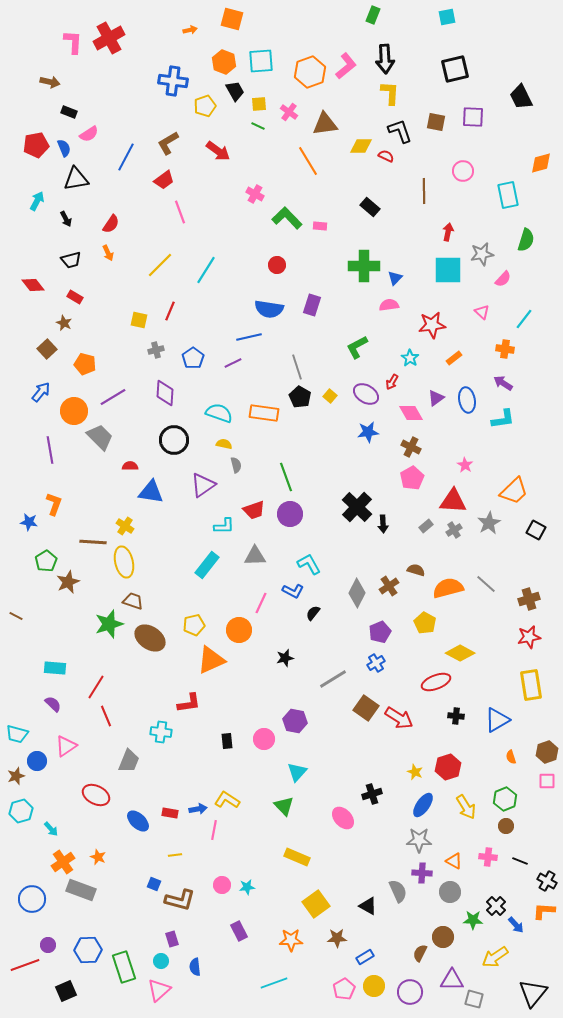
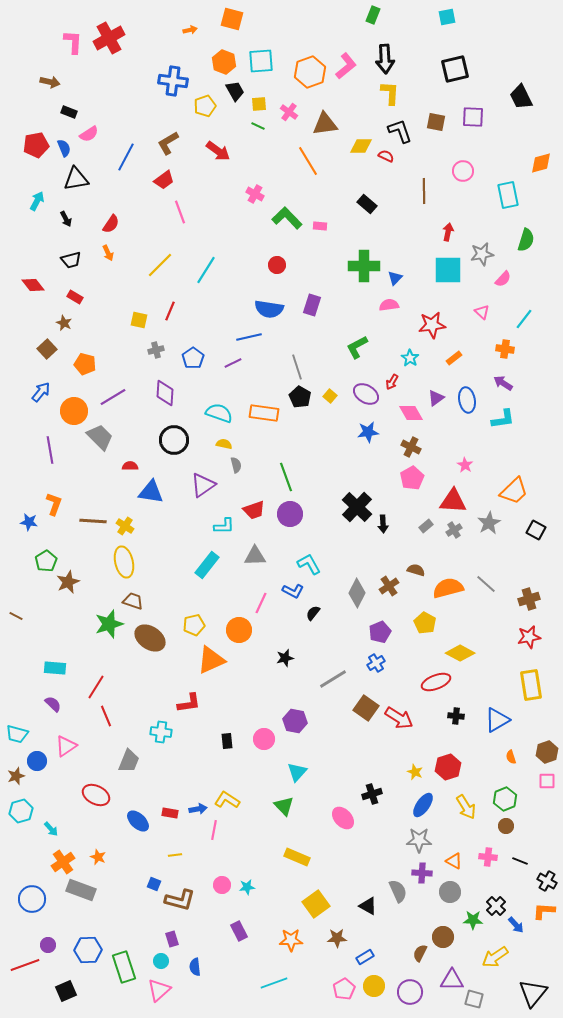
black rectangle at (370, 207): moved 3 px left, 3 px up
brown line at (93, 542): moved 21 px up
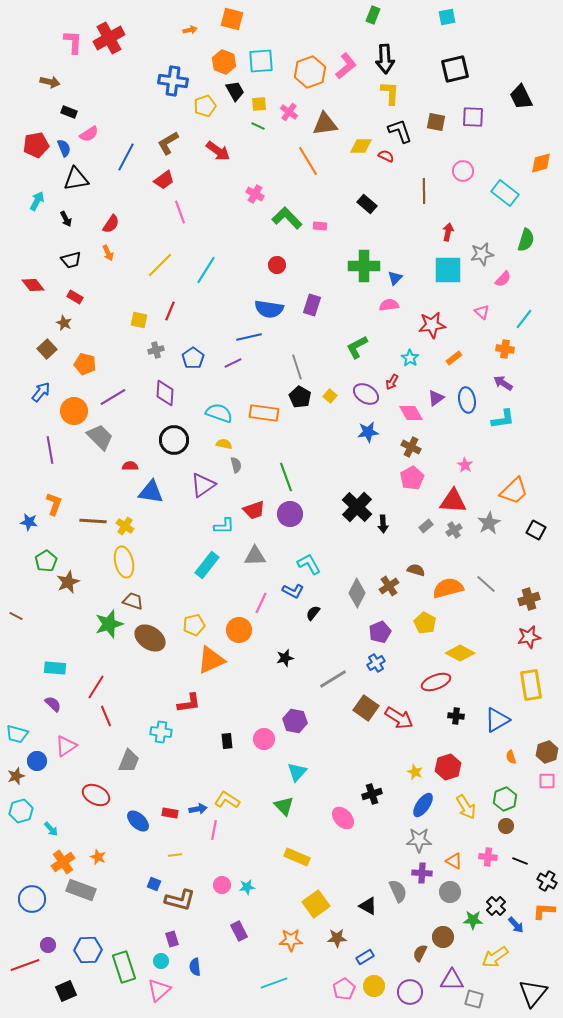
cyan rectangle at (508, 195): moved 3 px left, 2 px up; rotated 40 degrees counterclockwise
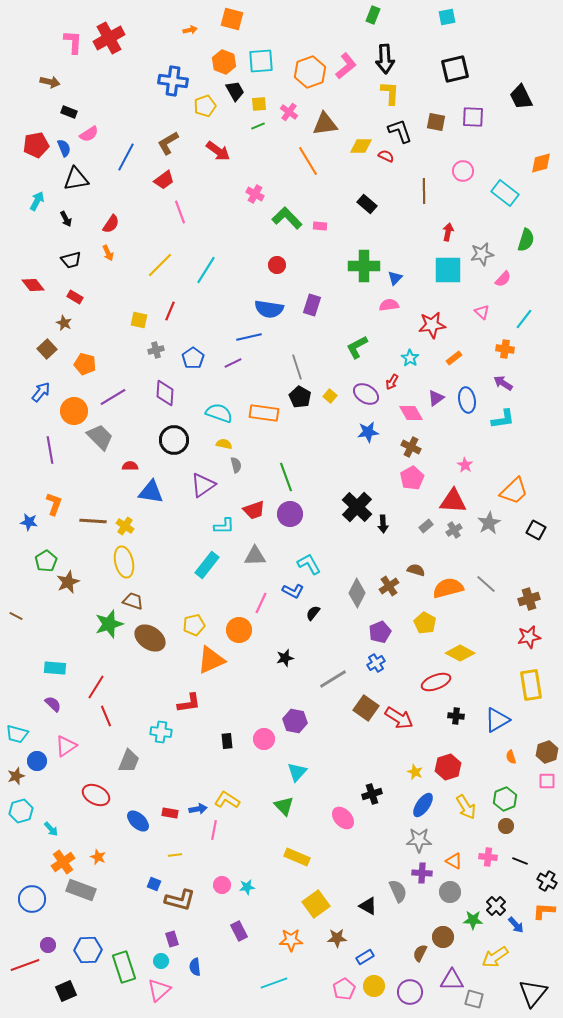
green line at (258, 126): rotated 48 degrees counterclockwise
